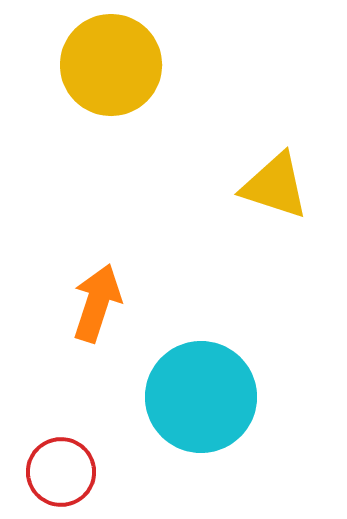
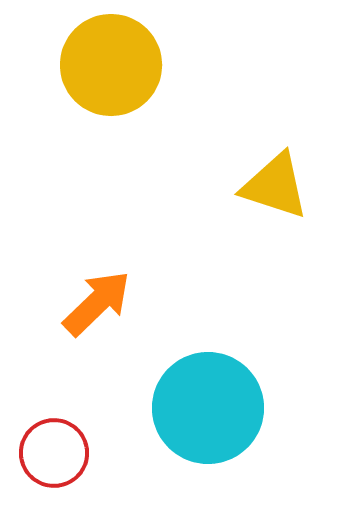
orange arrow: rotated 28 degrees clockwise
cyan circle: moved 7 px right, 11 px down
red circle: moved 7 px left, 19 px up
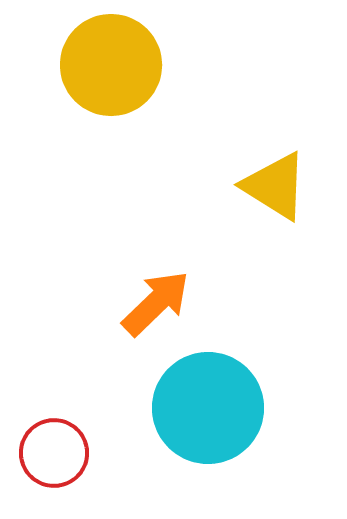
yellow triangle: rotated 14 degrees clockwise
orange arrow: moved 59 px right
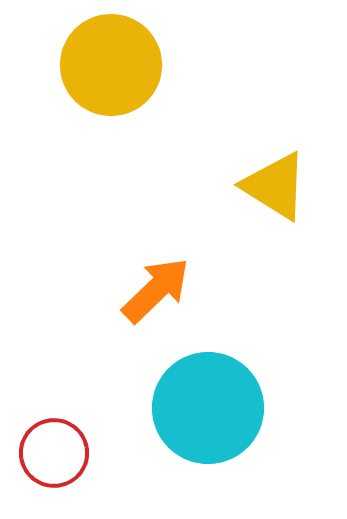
orange arrow: moved 13 px up
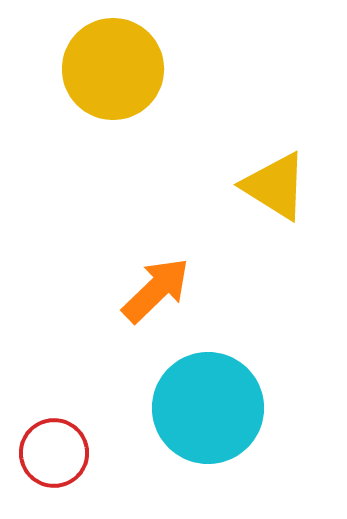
yellow circle: moved 2 px right, 4 px down
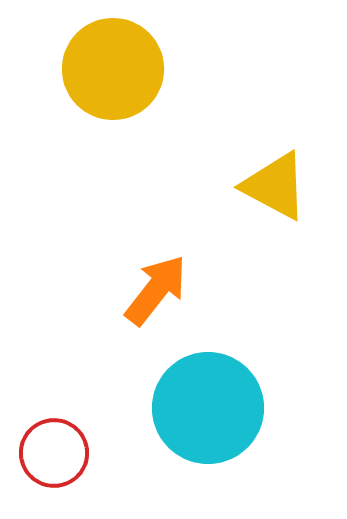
yellow triangle: rotated 4 degrees counterclockwise
orange arrow: rotated 8 degrees counterclockwise
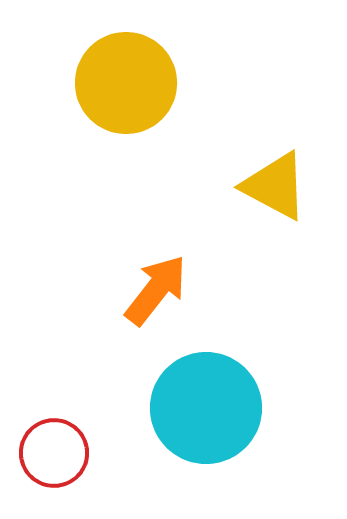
yellow circle: moved 13 px right, 14 px down
cyan circle: moved 2 px left
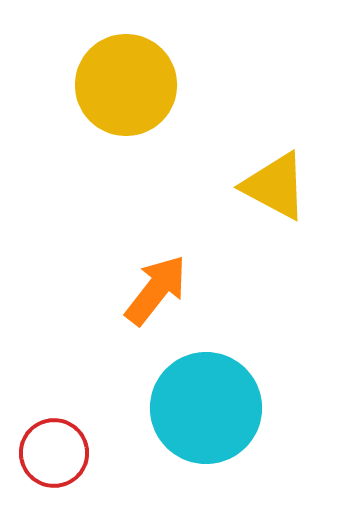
yellow circle: moved 2 px down
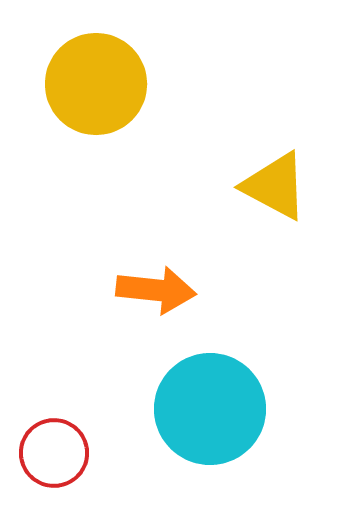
yellow circle: moved 30 px left, 1 px up
orange arrow: rotated 58 degrees clockwise
cyan circle: moved 4 px right, 1 px down
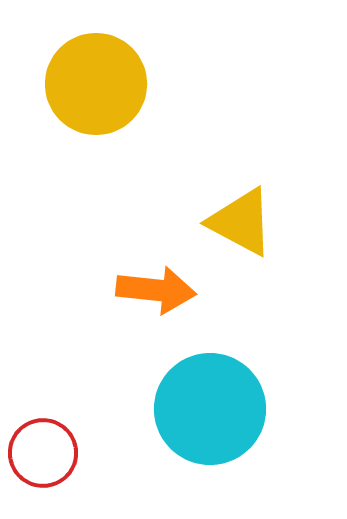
yellow triangle: moved 34 px left, 36 px down
red circle: moved 11 px left
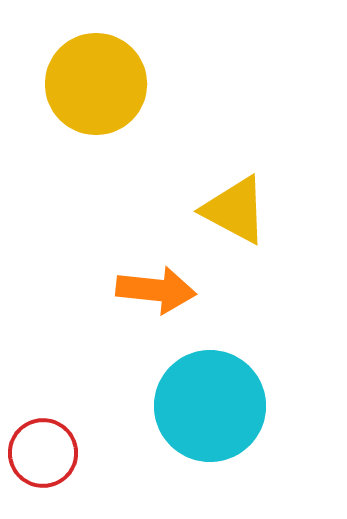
yellow triangle: moved 6 px left, 12 px up
cyan circle: moved 3 px up
